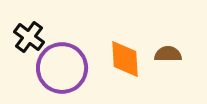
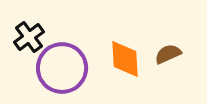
black cross: rotated 16 degrees clockwise
brown semicircle: rotated 24 degrees counterclockwise
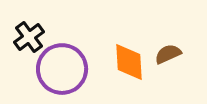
orange diamond: moved 4 px right, 3 px down
purple circle: moved 1 px down
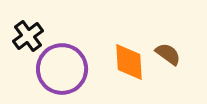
black cross: moved 1 px left, 1 px up
brown semicircle: rotated 60 degrees clockwise
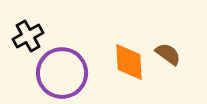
black cross: rotated 8 degrees clockwise
purple circle: moved 4 px down
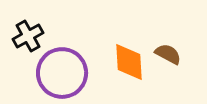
brown semicircle: rotated 8 degrees counterclockwise
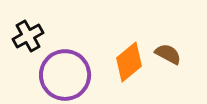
orange diamond: rotated 54 degrees clockwise
purple circle: moved 3 px right, 2 px down
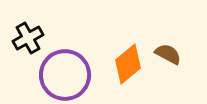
black cross: moved 2 px down
orange diamond: moved 1 px left, 2 px down
